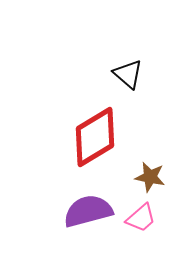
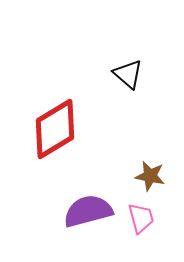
red diamond: moved 40 px left, 8 px up
brown star: moved 1 px up
pink trapezoid: rotated 64 degrees counterclockwise
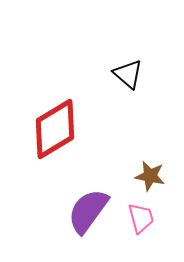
purple semicircle: rotated 39 degrees counterclockwise
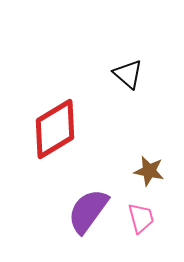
brown star: moved 1 px left, 5 px up
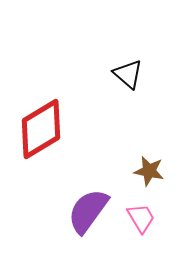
red diamond: moved 14 px left
pink trapezoid: rotated 16 degrees counterclockwise
